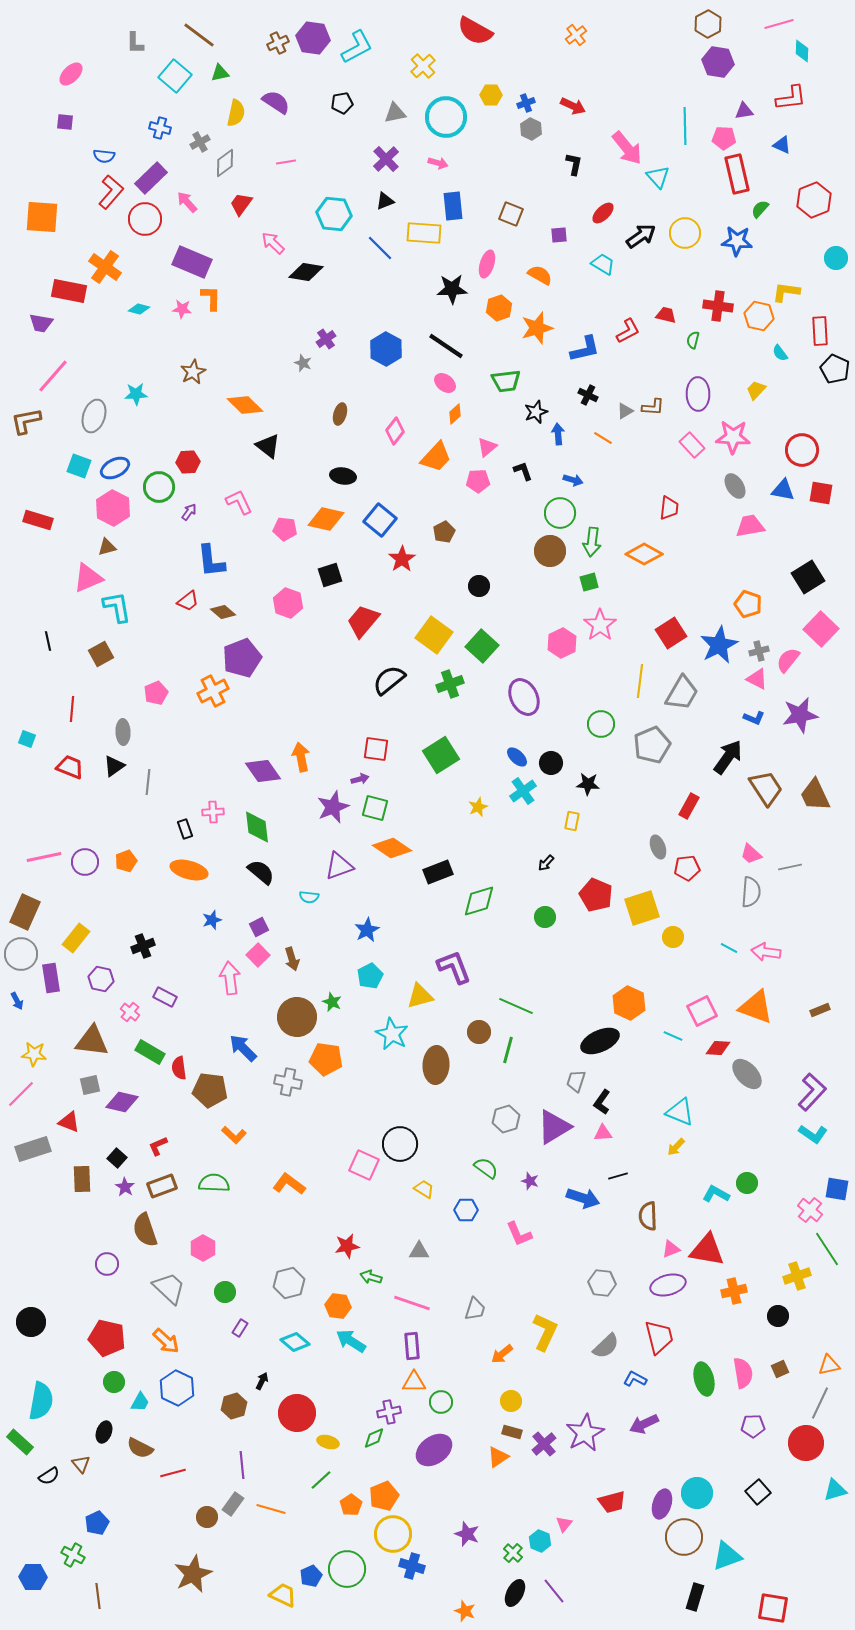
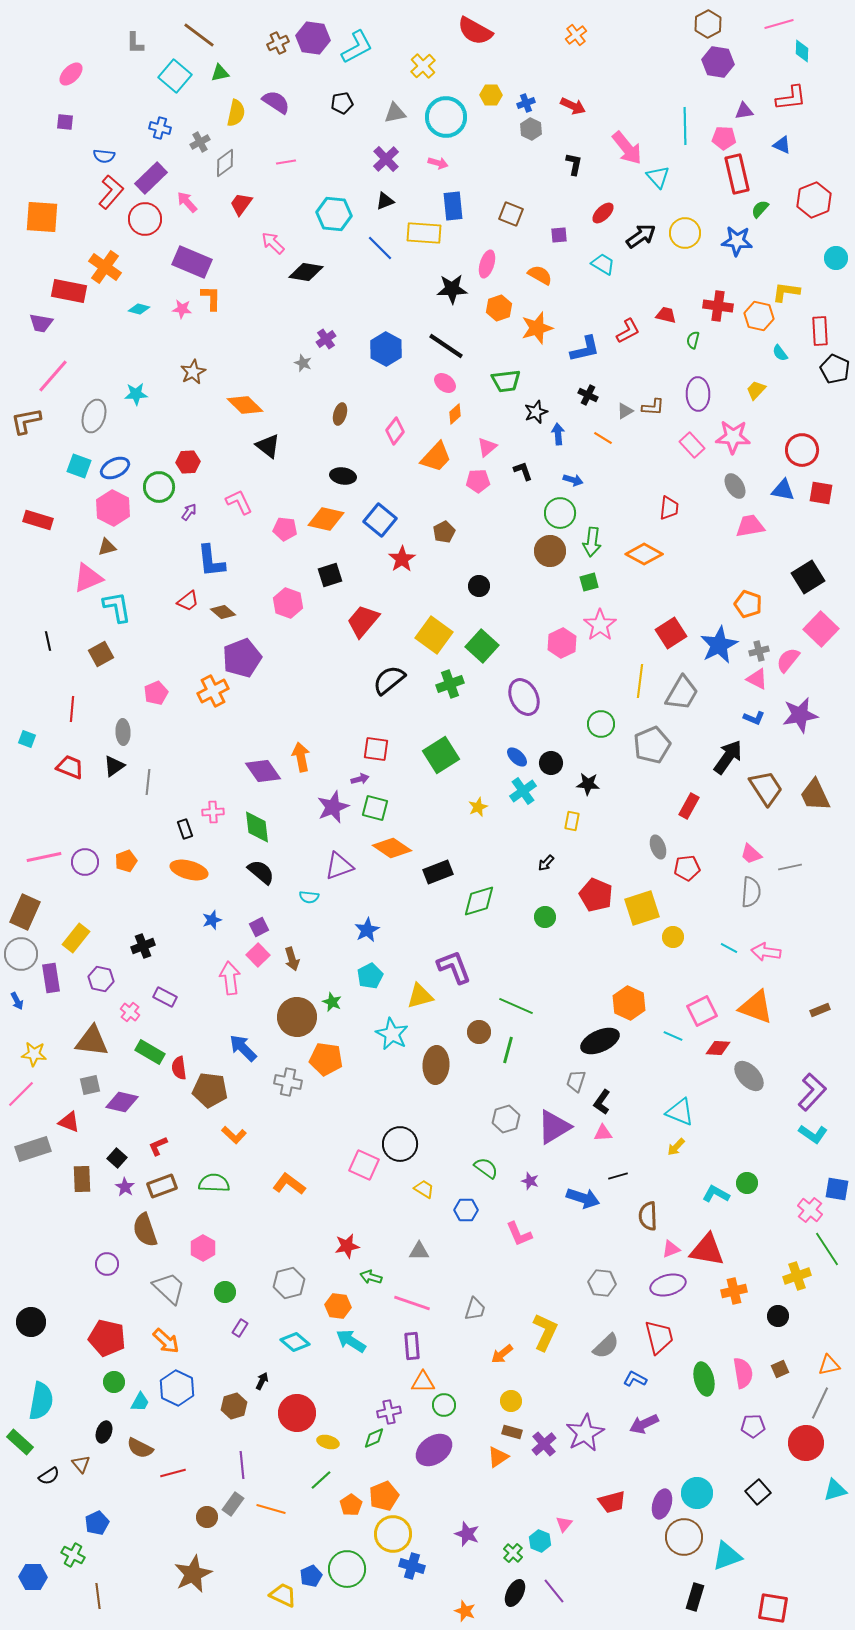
gray ellipse at (747, 1074): moved 2 px right, 2 px down
orange triangle at (414, 1382): moved 9 px right
green circle at (441, 1402): moved 3 px right, 3 px down
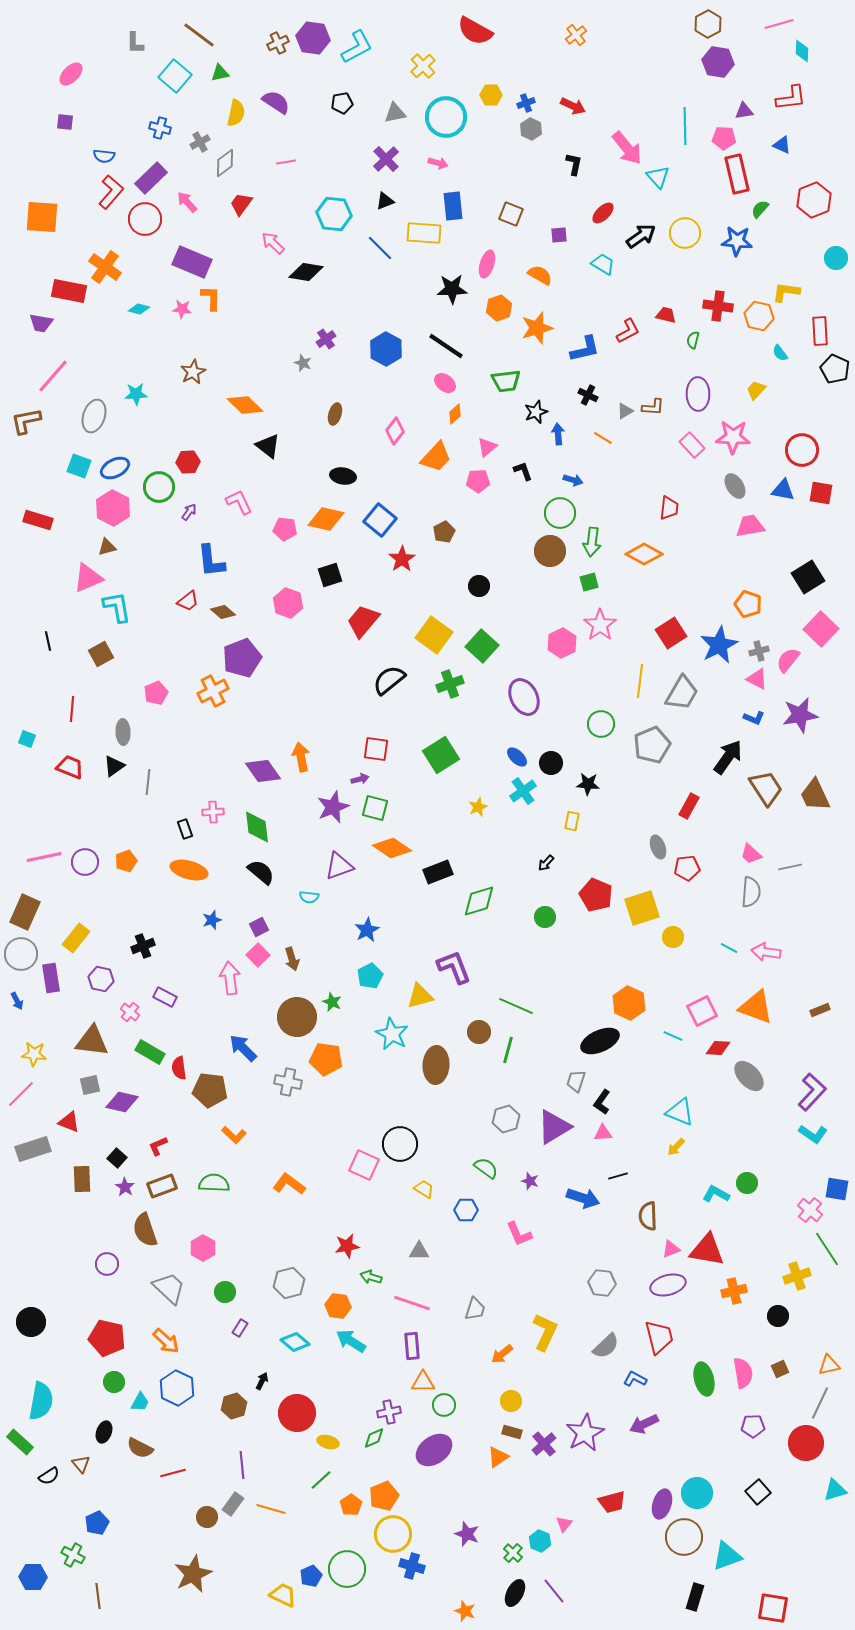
brown ellipse at (340, 414): moved 5 px left
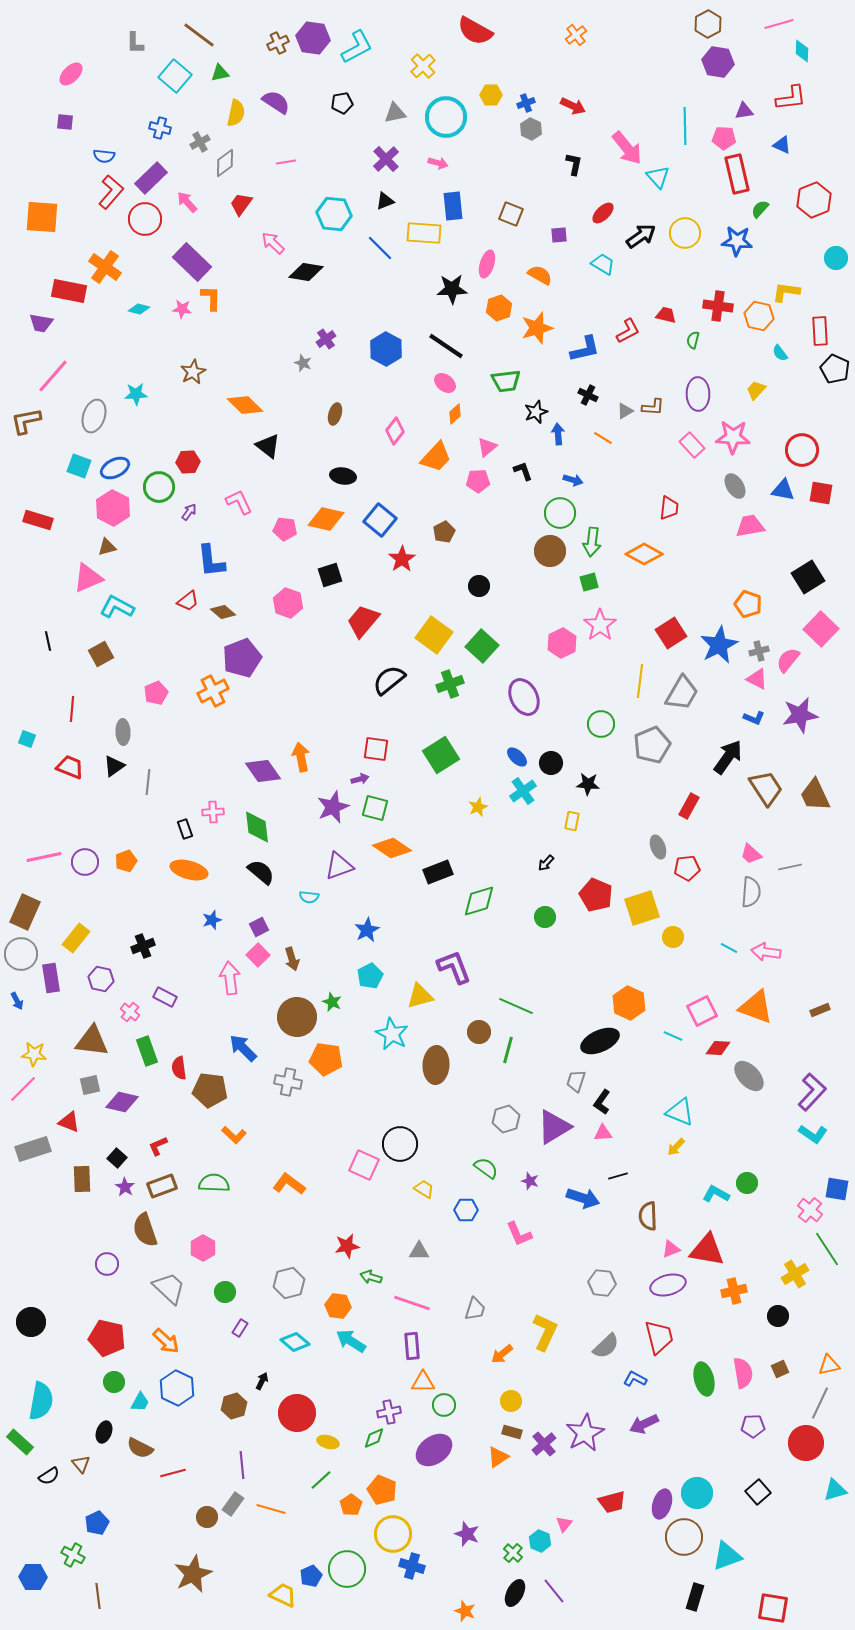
purple rectangle at (192, 262): rotated 21 degrees clockwise
cyan L-shape at (117, 607): rotated 52 degrees counterclockwise
green rectangle at (150, 1052): moved 3 px left, 1 px up; rotated 40 degrees clockwise
pink line at (21, 1094): moved 2 px right, 5 px up
yellow cross at (797, 1276): moved 2 px left, 2 px up; rotated 12 degrees counterclockwise
orange pentagon at (384, 1496): moved 2 px left, 6 px up; rotated 28 degrees counterclockwise
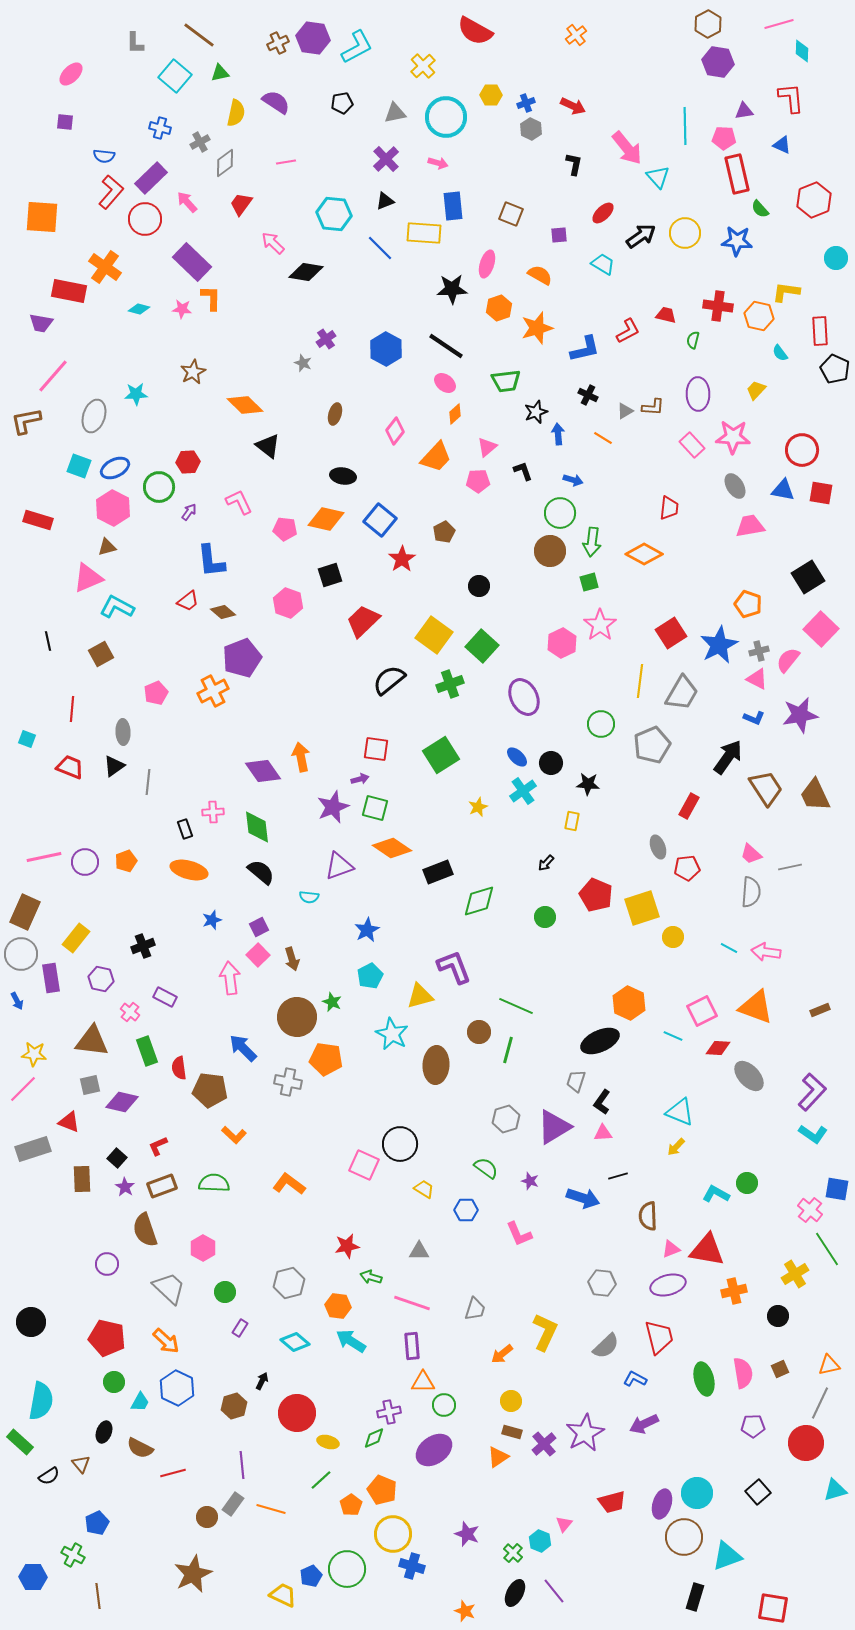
red L-shape at (791, 98): rotated 88 degrees counterclockwise
green semicircle at (760, 209): rotated 84 degrees counterclockwise
red trapezoid at (363, 621): rotated 6 degrees clockwise
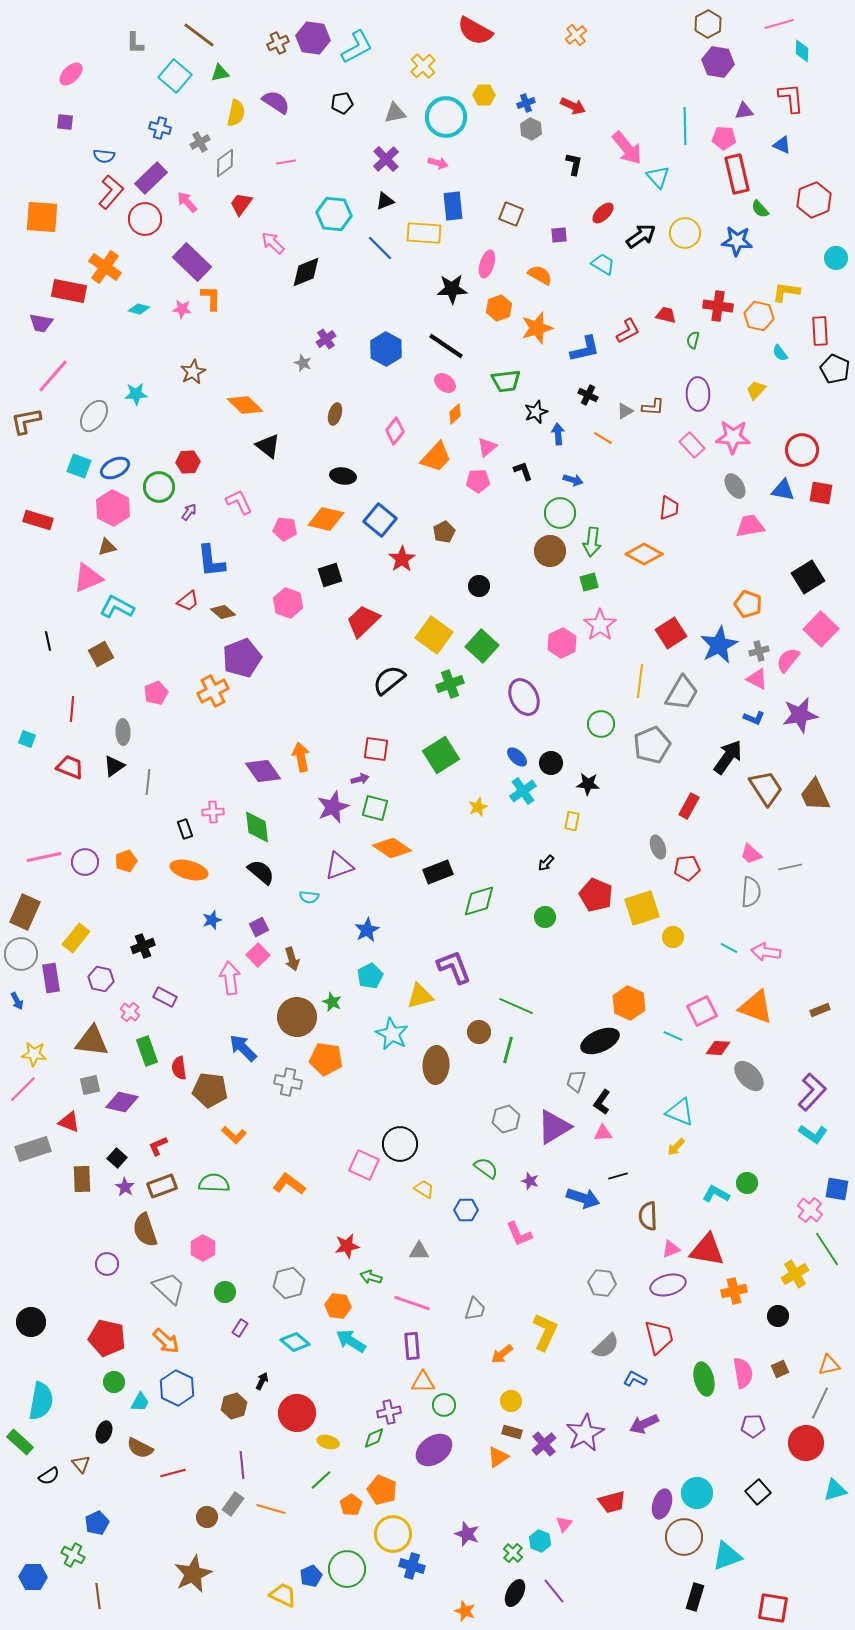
yellow hexagon at (491, 95): moved 7 px left
black diamond at (306, 272): rotated 32 degrees counterclockwise
gray ellipse at (94, 416): rotated 16 degrees clockwise
